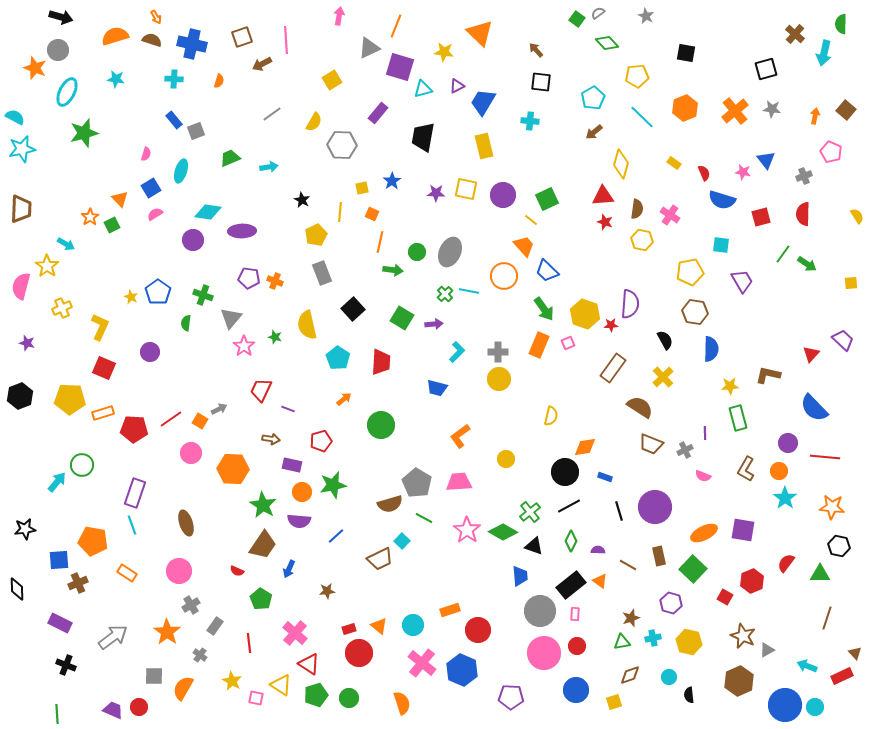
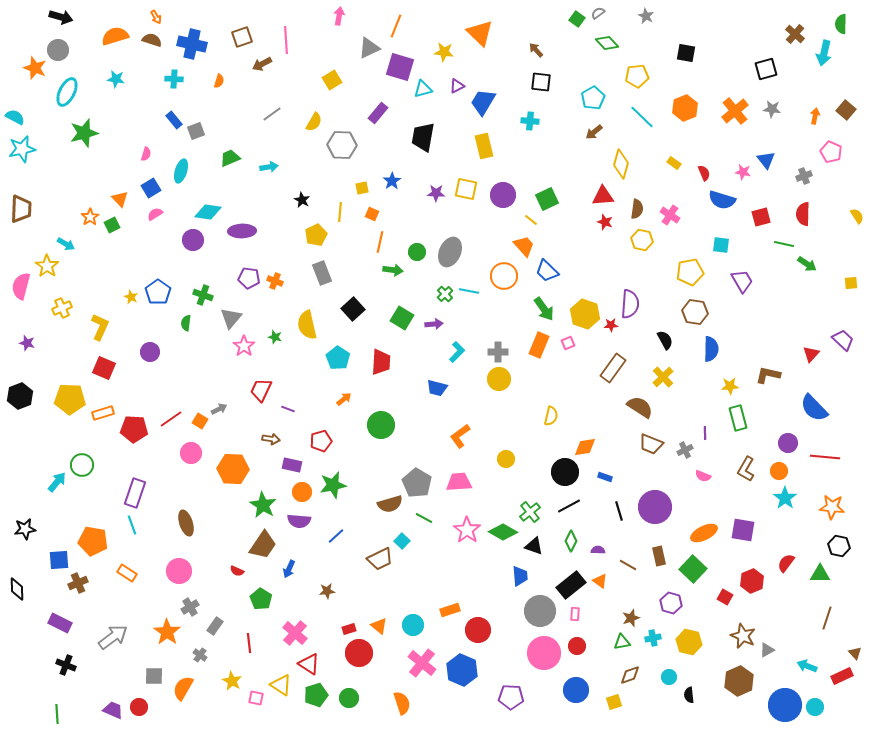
green line at (783, 254): moved 1 px right, 10 px up; rotated 66 degrees clockwise
gray cross at (191, 605): moved 1 px left, 2 px down
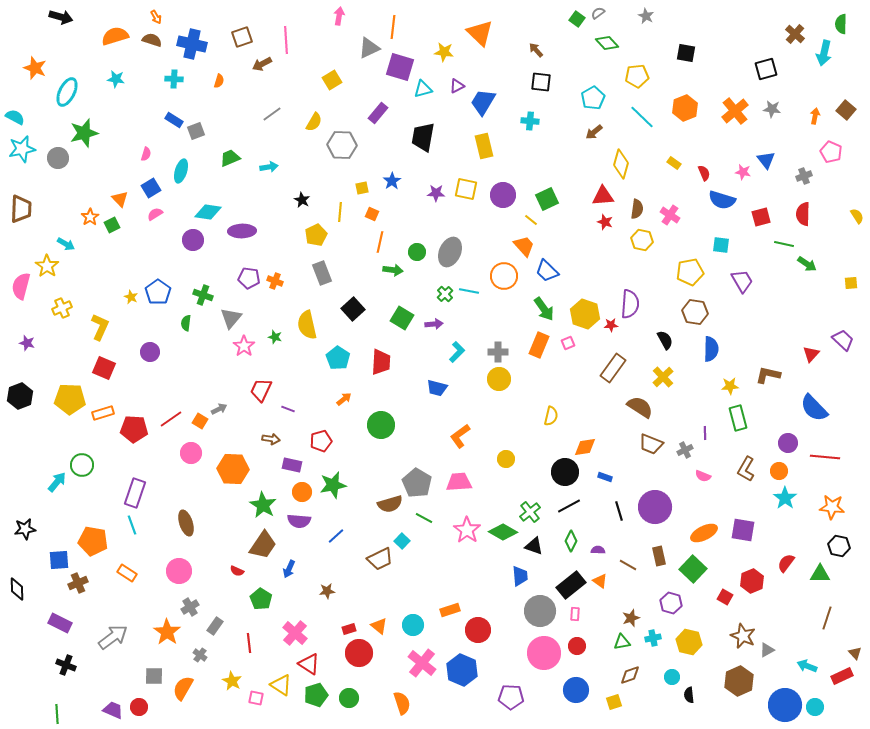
orange line at (396, 26): moved 3 px left, 1 px down; rotated 15 degrees counterclockwise
gray circle at (58, 50): moved 108 px down
blue rectangle at (174, 120): rotated 18 degrees counterclockwise
cyan circle at (669, 677): moved 3 px right
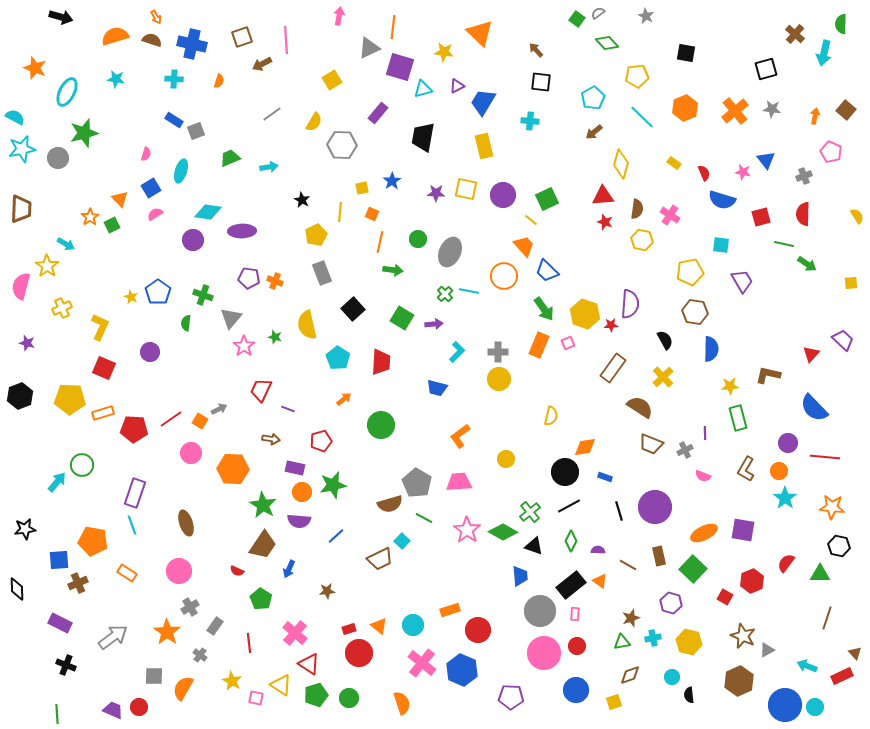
green circle at (417, 252): moved 1 px right, 13 px up
purple rectangle at (292, 465): moved 3 px right, 3 px down
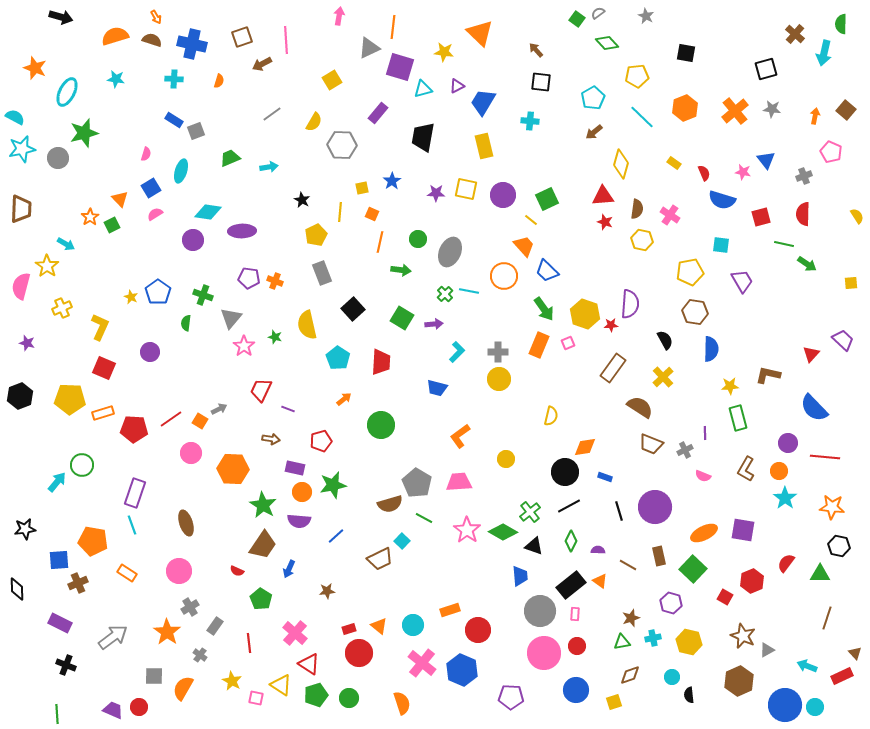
green arrow at (393, 270): moved 8 px right
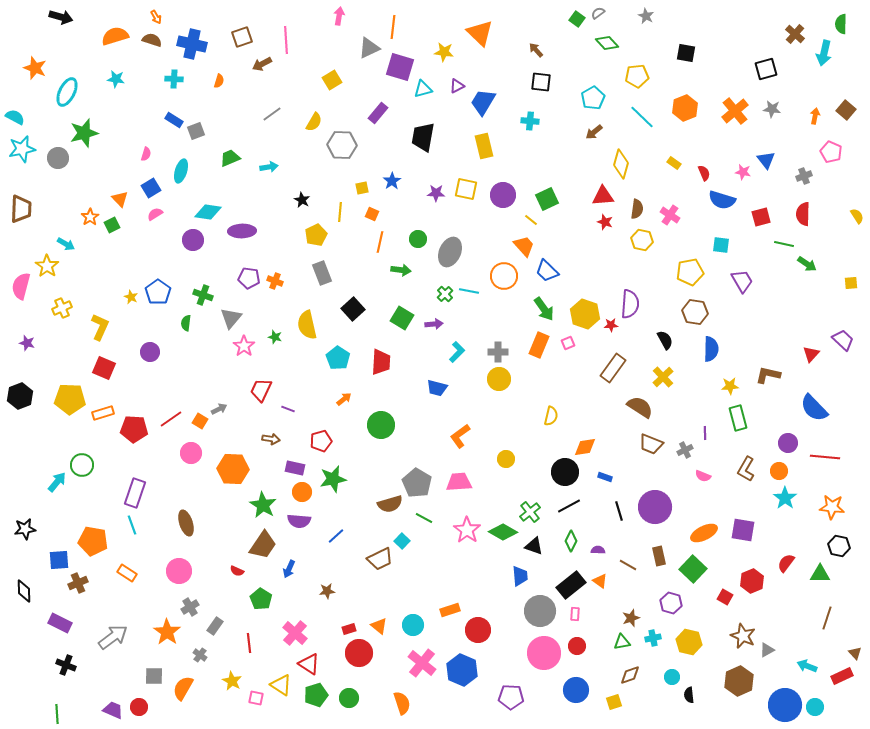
green star at (333, 485): moved 6 px up
black diamond at (17, 589): moved 7 px right, 2 px down
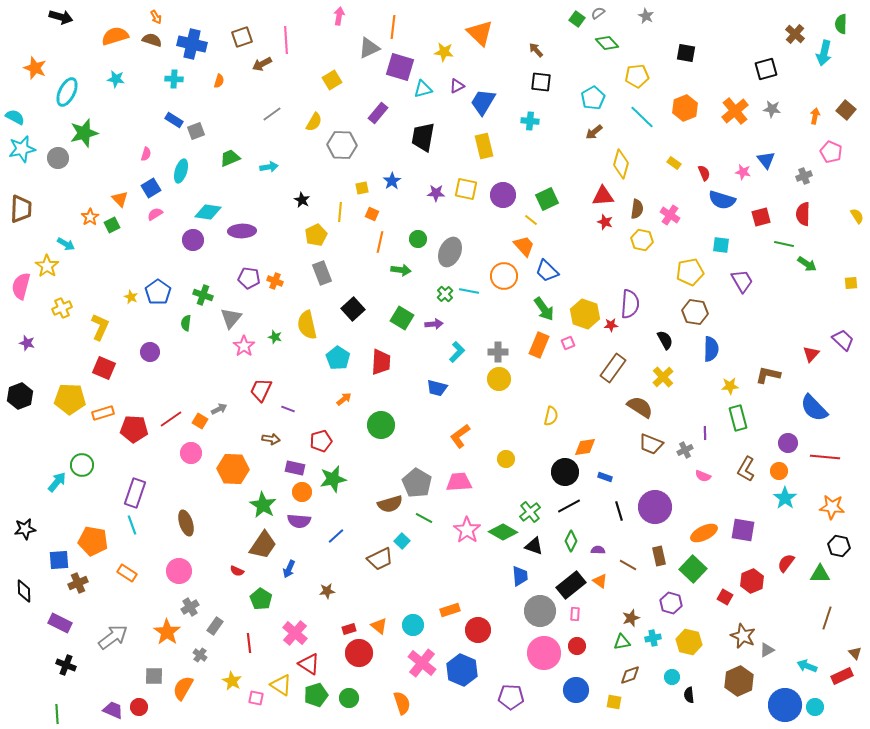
yellow square at (614, 702): rotated 28 degrees clockwise
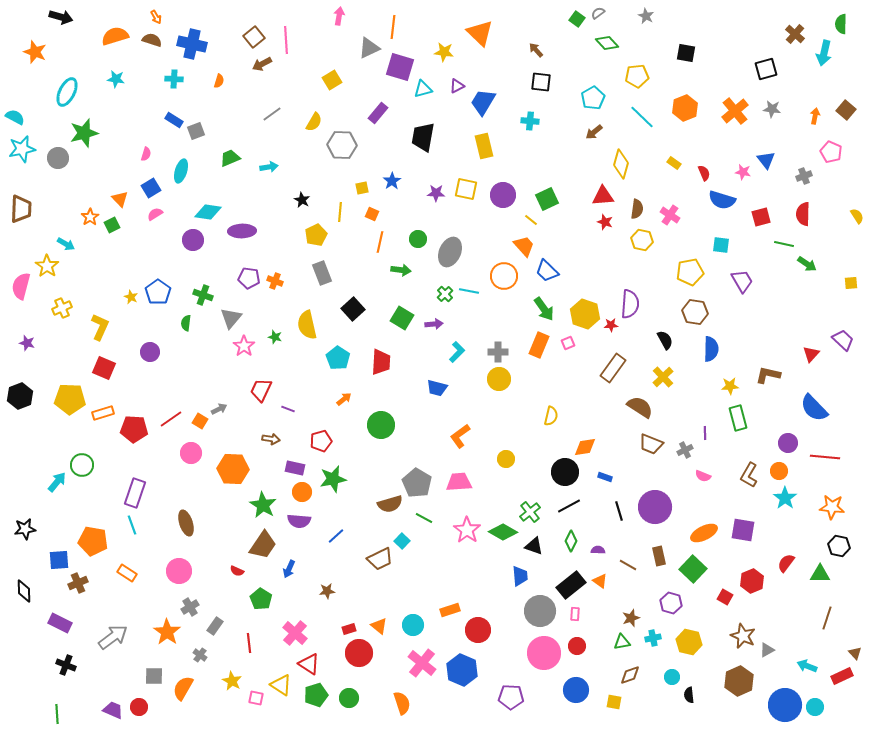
brown square at (242, 37): moved 12 px right; rotated 20 degrees counterclockwise
orange star at (35, 68): moved 16 px up
brown L-shape at (746, 469): moved 3 px right, 6 px down
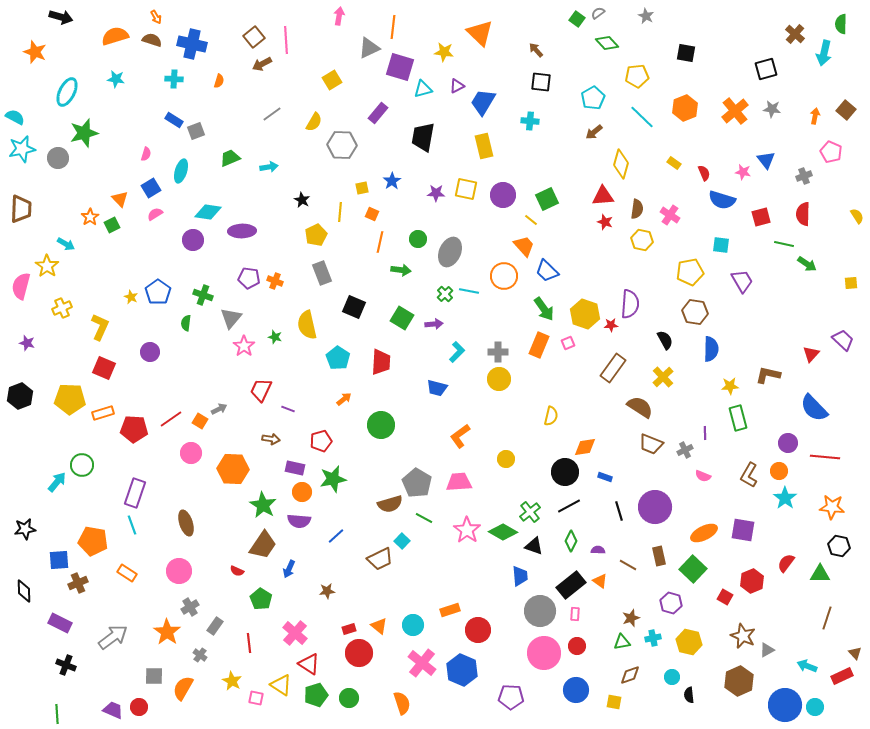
black square at (353, 309): moved 1 px right, 2 px up; rotated 25 degrees counterclockwise
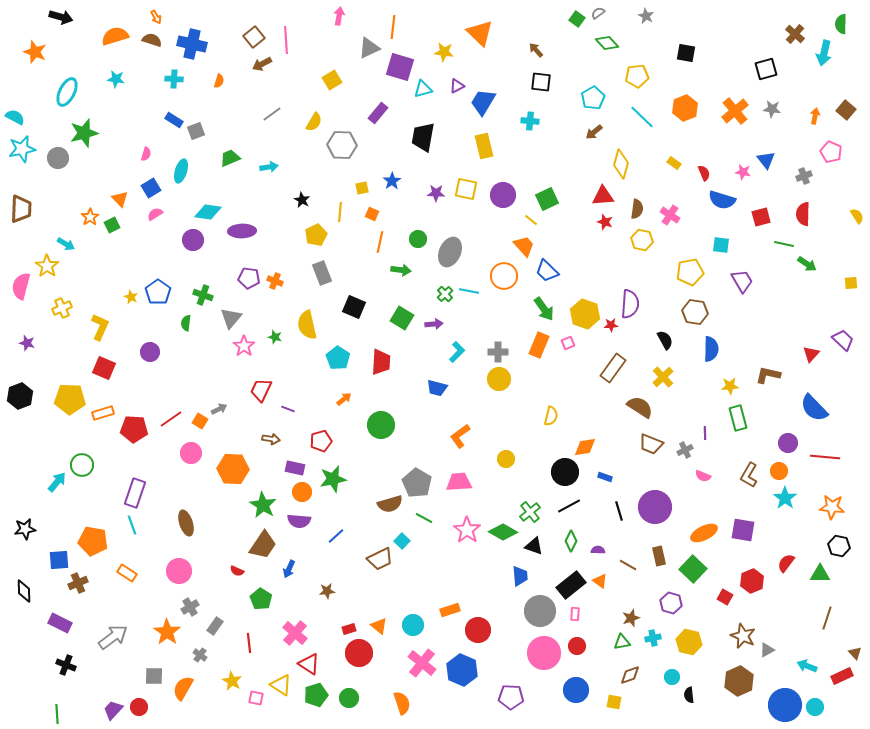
purple trapezoid at (113, 710): rotated 70 degrees counterclockwise
